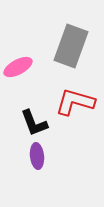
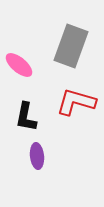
pink ellipse: moved 1 px right, 2 px up; rotated 68 degrees clockwise
red L-shape: moved 1 px right
black L-shape: moved 8 px left, 6 px up; rotated 32 degrees clockwise
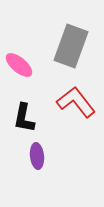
red L-shape: rotated 36 degrees clockwise
black L-shape: moved 2 px left, 1 px down
